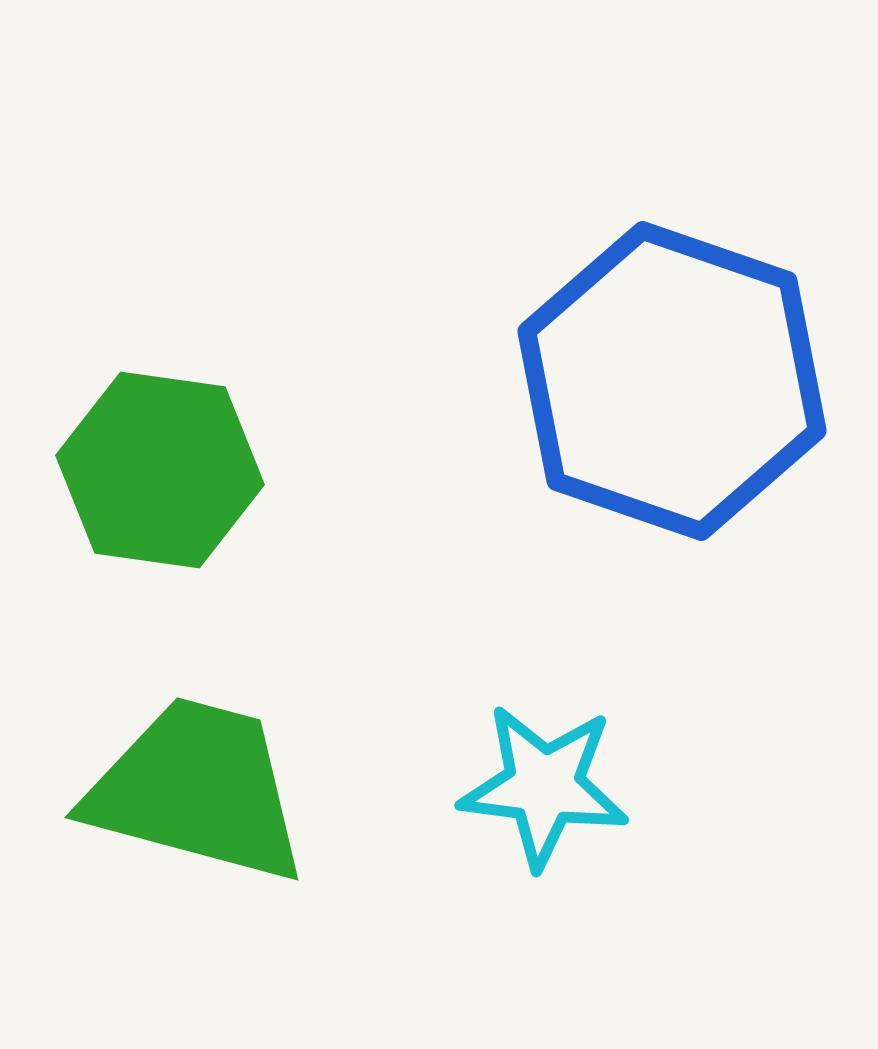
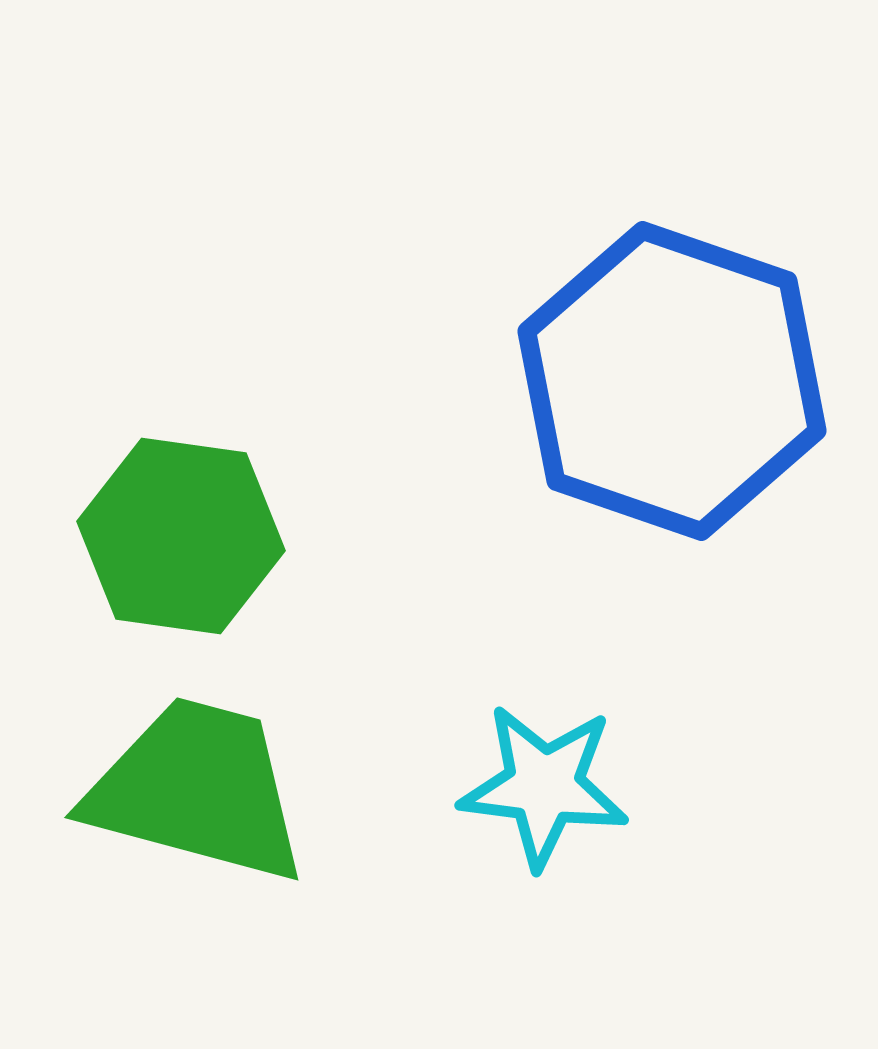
green hexagon: moved 21 px right, 66 px down
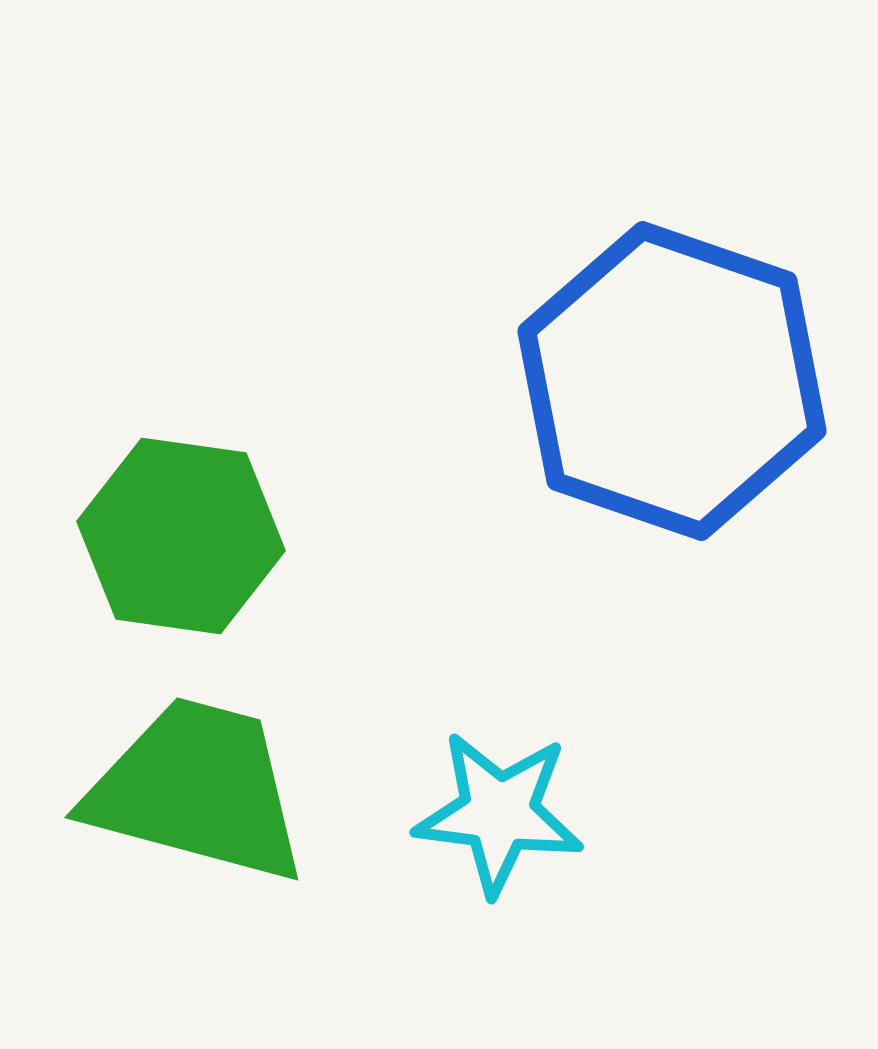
cyan star: moved 45 px left, 27 px down
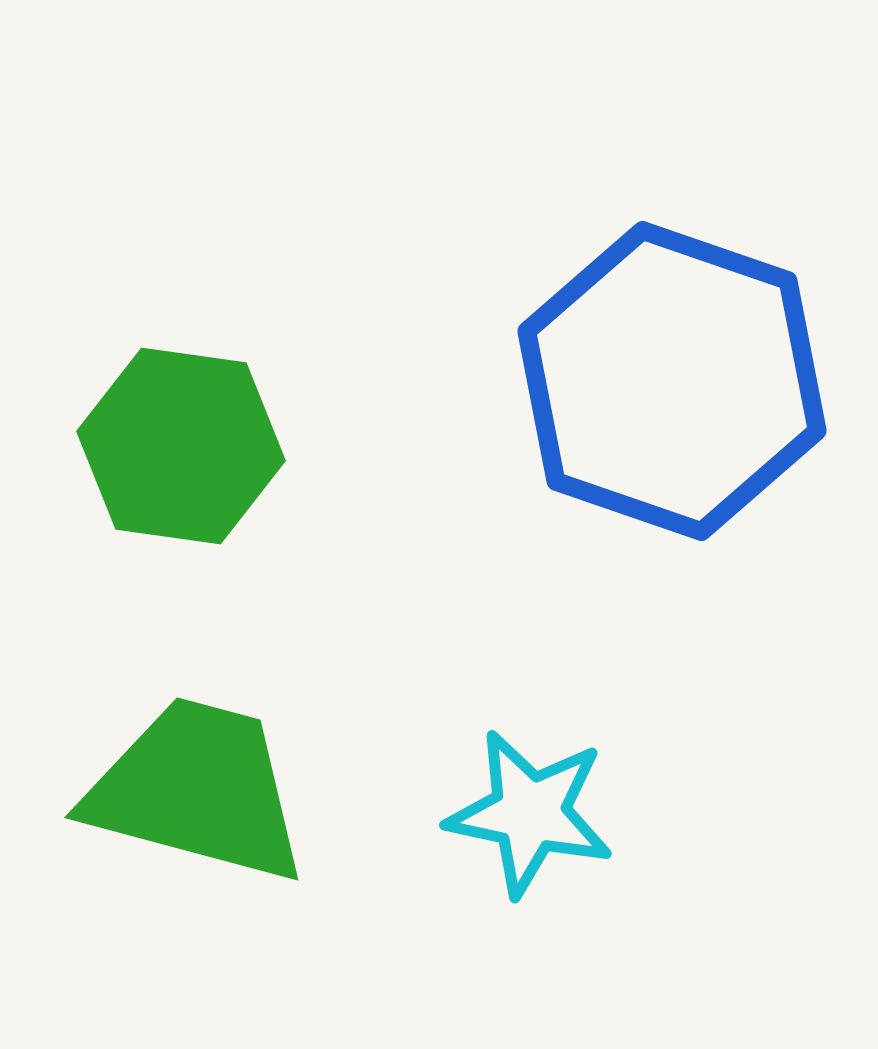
green hexagon: moved 90 px up
cyan star: moved 31 px right; rotated 5 degrees clockwise
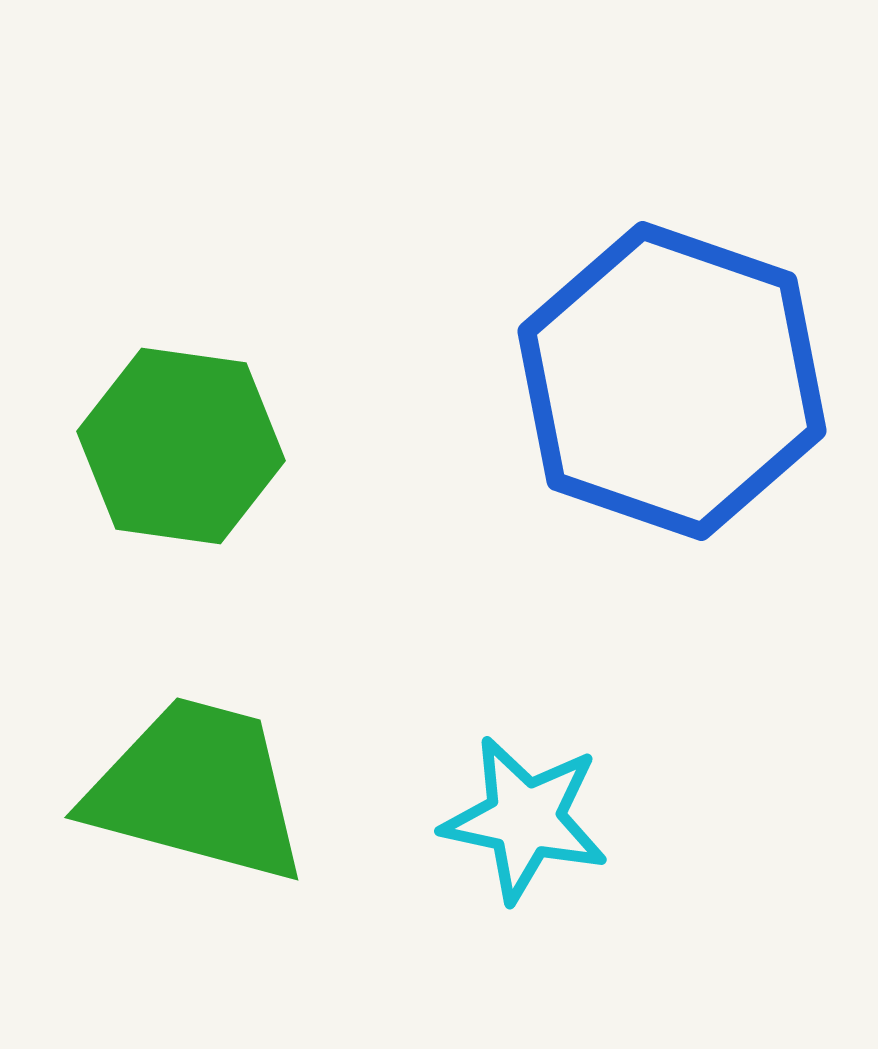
cyan star: moved 5 px left, 6 px down
